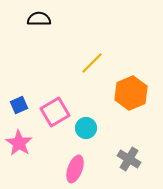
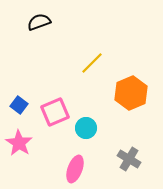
black semicircle: moved 3 px down; rotated 20 degrees counterclockwise
blue square: rotated 30 degrees counterclockwise
pink square: rotated 8 degrees clockwise
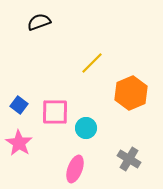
pink square: rotated 24 degrees clockwise
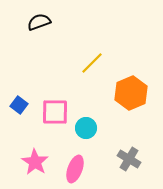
pink star: moved 16 px right, 19 px down
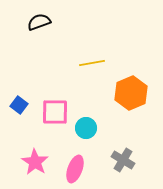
yellow line: rotated 35 degrees clockwise
gray cross: moved 6 px left, 1 px down
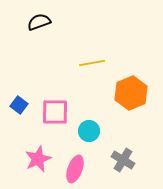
cyan circle: moved 3 px right, 3 px down
pink star: moved 3 px right, 3 px up; rotated 16 degrees clockwise
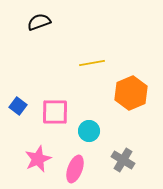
blue square: moved 1 px left, 1 px down
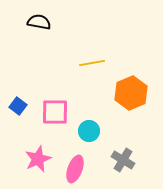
black semicircle: rotated 30 degrees clockwise
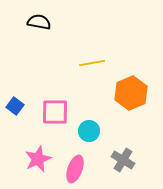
blue square: moved 3 px left
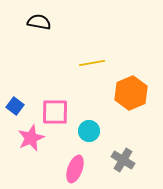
pink star: moved 7 px left, 21 px up
